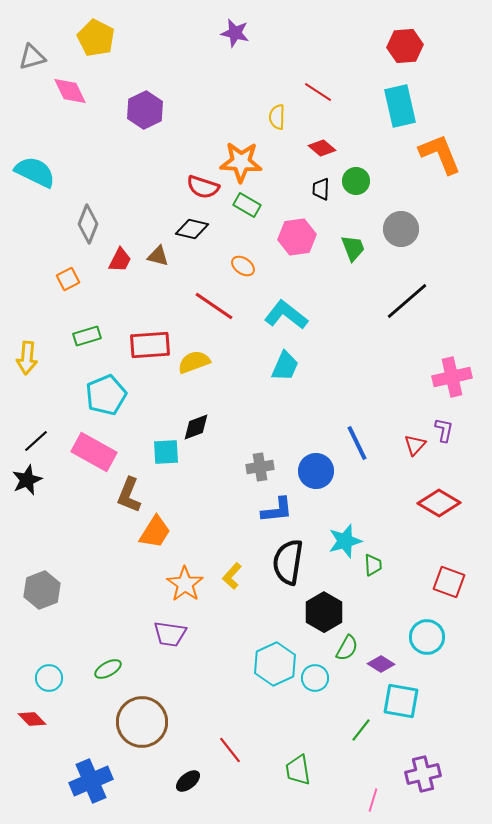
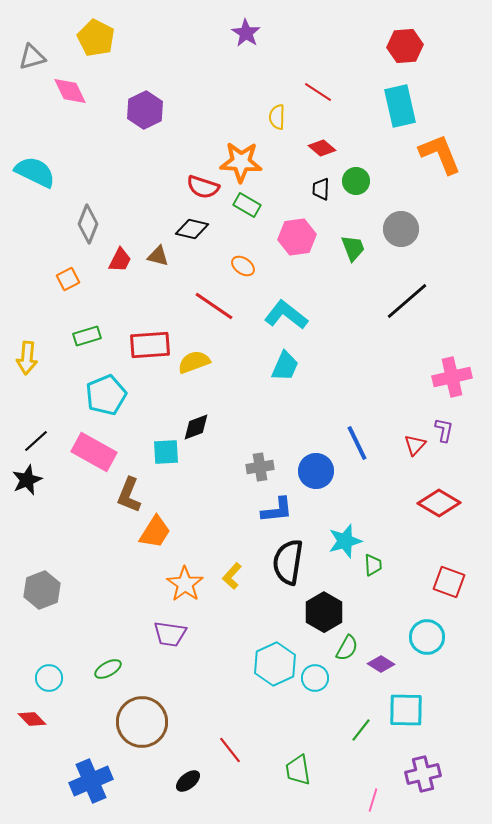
purple star at (235, 33): moved 11 px right; rotated 20 degrees clockwise
cyan square at (401, 701): moved 5 px right, 9 px down; rotated 9 degrees counterclockwise
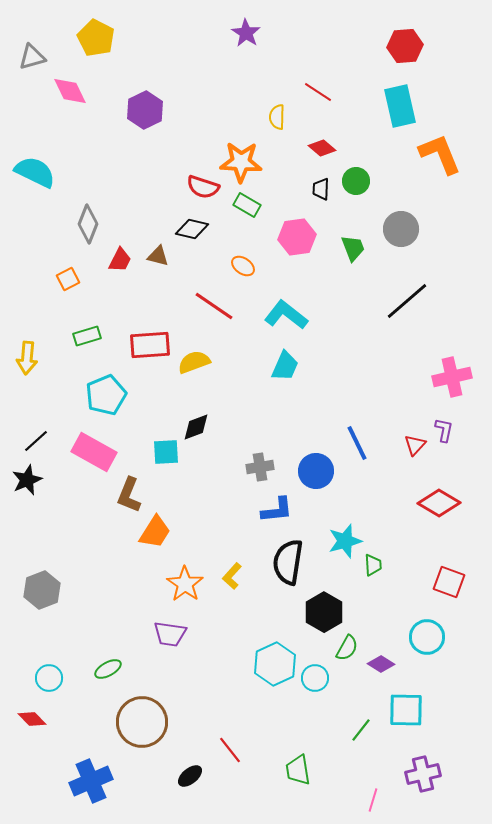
black ellipse at (188, 781): moved 2 px right, 5 px up
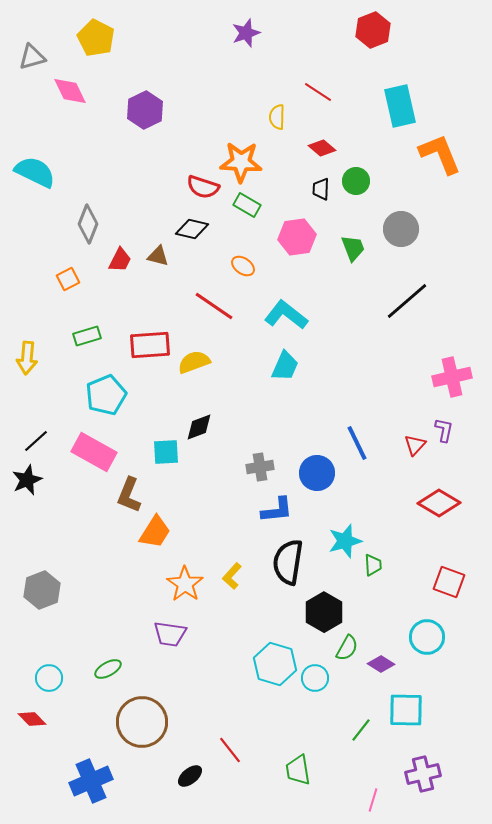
purple star at (246, 33): rotated 20 degrees clockwise
red hexagon at (405, 46): moved 32 px left, 16 px up; rotated 16 degrees counterclockwise
black diamond at (196, 427): moved 3 px right
blue circle at (316, 471): moved 1 px right, 2 px down
cyan hexagon at (275, 664): rotated 18 degrees counterclockwise
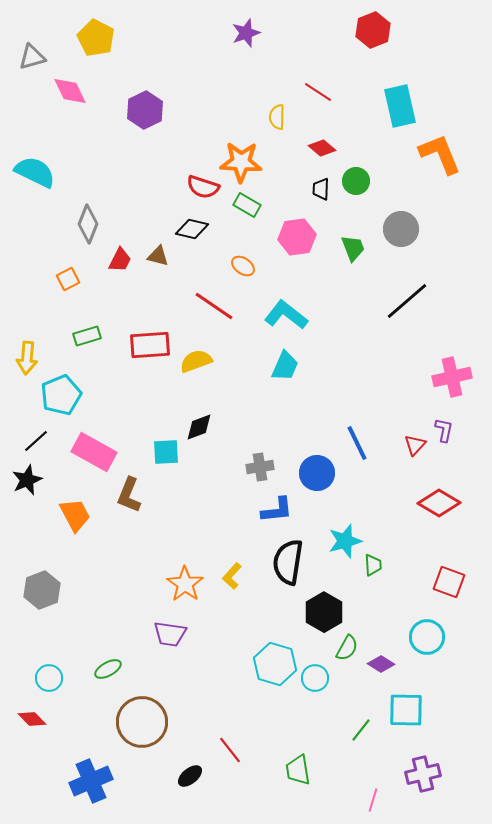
yellow semicircle at (194, 362): moved 2 px right, 1 px up
cyan pentagon at (106, 395): moved 45 px left
orange trapezoid at (155, 532): moved 80 px left, 17 px up; rotated 60 degrees counterclockwise
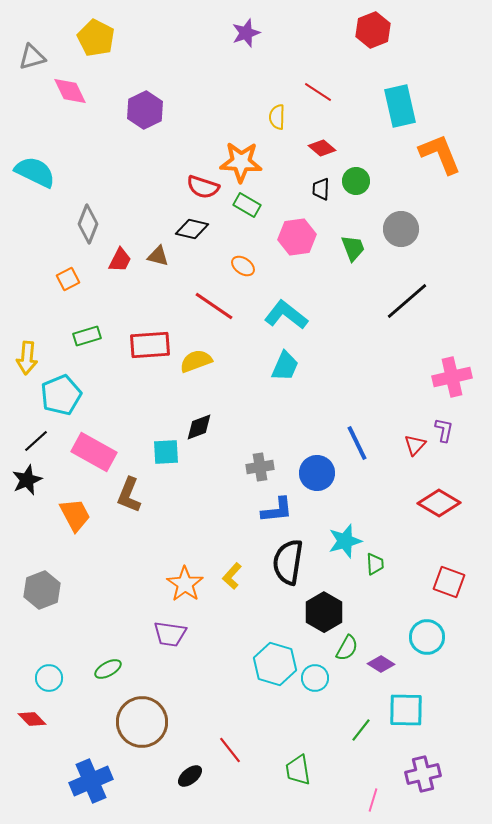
green trapezoid at (373, 565): moved 2 px right, 1 px up
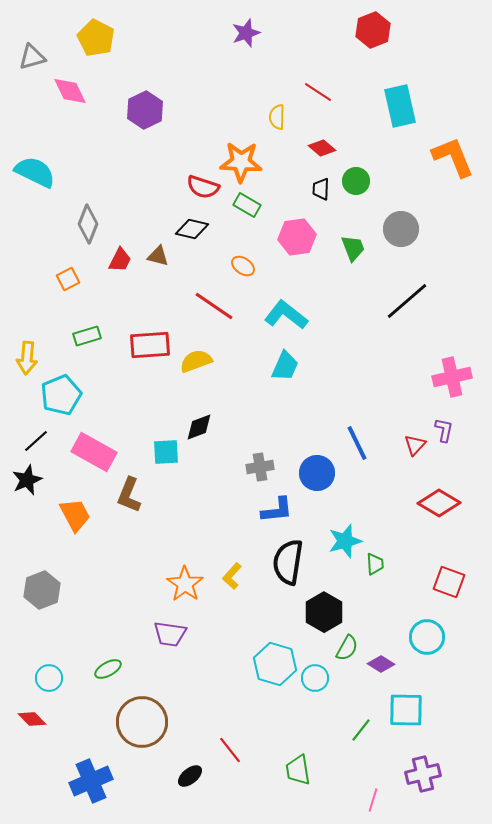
orange L-shape at (440, 154): moved 13 px right, 3 px down
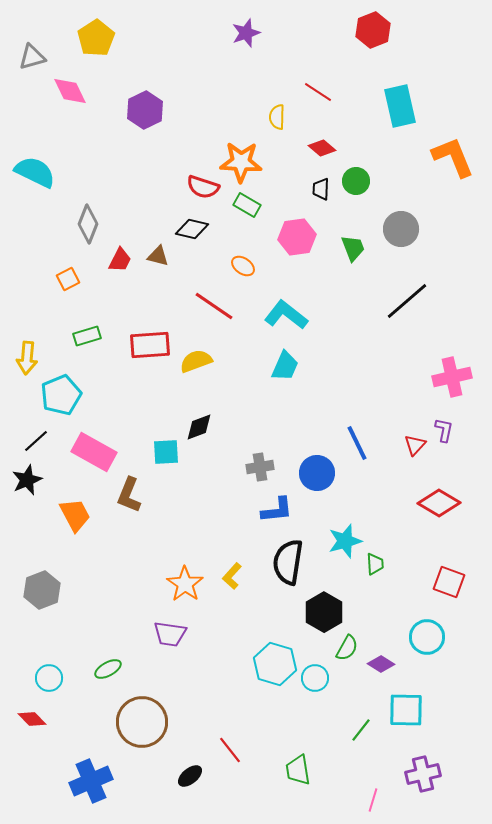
yellow pentagon at (96, 38): rotated 12 degrees clockwise
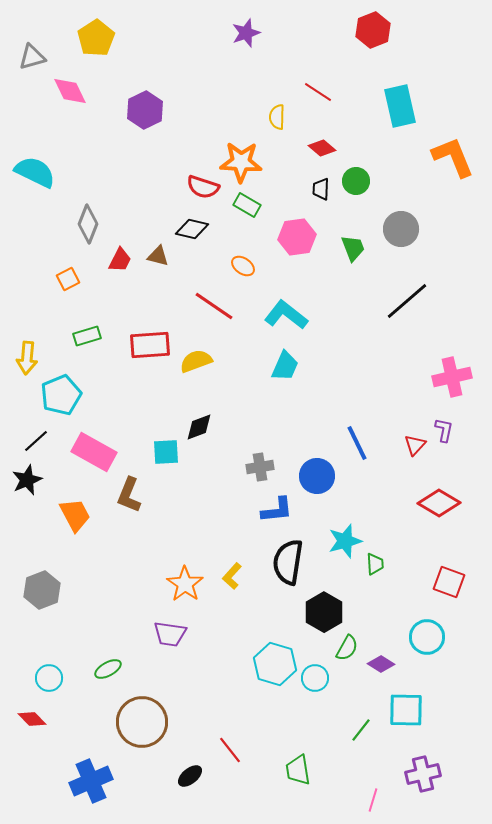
blue circle at (317, 473): moved 3 px down
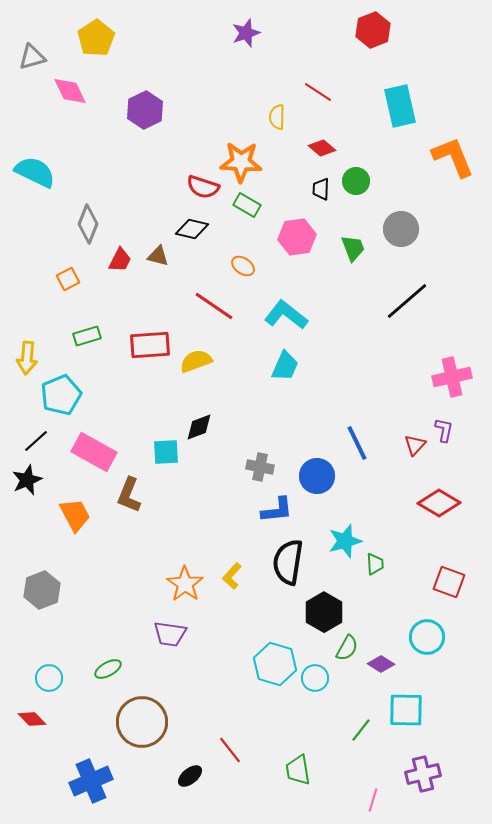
gray cross at (260, 467): rotated 20 degrees clockwise
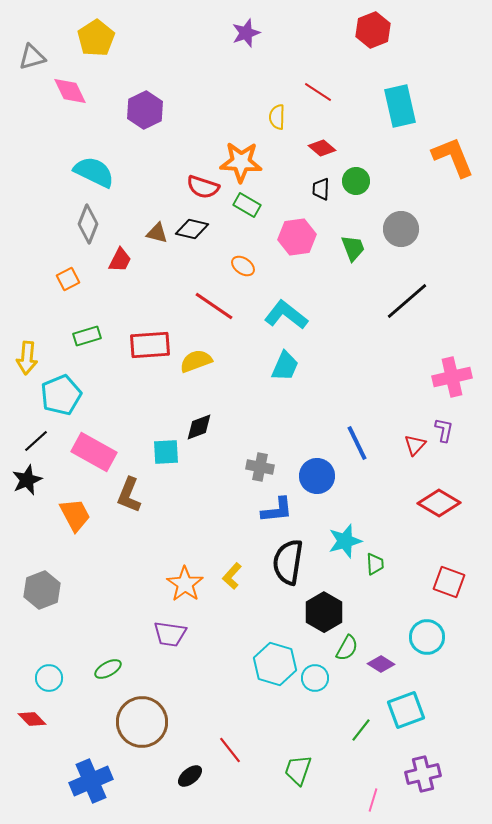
cyan semicircle at (35, 172): moved 59 px right
brown triangle at (158, 256): moved 1 px left, 23 px up
cyan square at (406, 710): rotated 21 degrees counterclockwise
green trapezoid at (298, 770): rotated 28 degrees clockwise
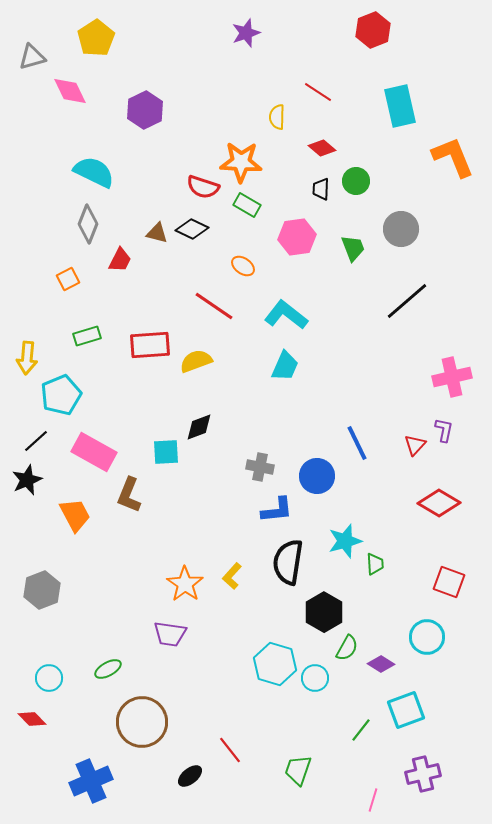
black diamond at (192, 229): rotated 12 degrees clockwise
